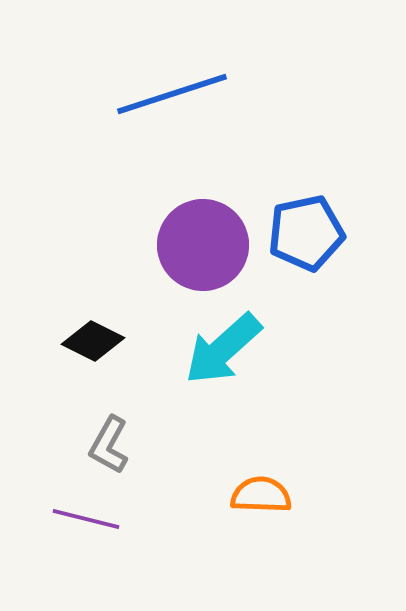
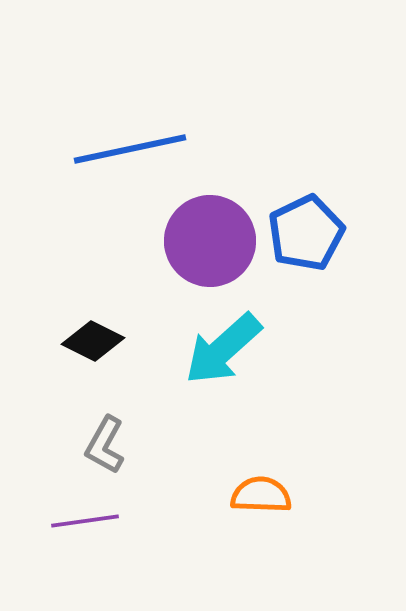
blue line: moved 42 px left, 55 px down; rotated 6 degrees clockwise
blue pentagon: rotated 14 degrees counterclockwise
purple circle: moved 7 px right, 4 px up
gray L-shape: moved 4 px left
purple line: moved 1 px left, 2 px down; rotated 22 degrees counterclockwise
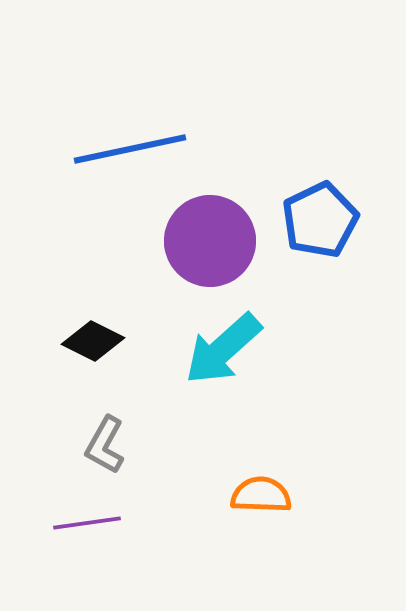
blue pentagon: moved 14 px right, 13 px up
purple line: moved 2 px right, 2 px down
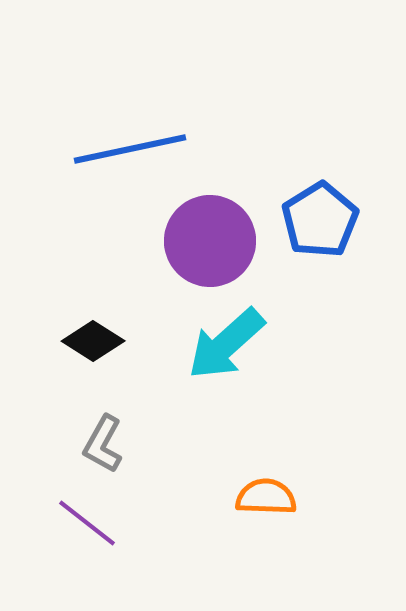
blue pentagon: rotated 6 degrees counterclockwise
black diamond: rotated 6 degrees clockwise
cyan arrow: moved 3 px right, 5 px up
gray L-shape: moved 2 px left, 1 px up
orange semicircle: moved 5 px right, 2 px down
purple line: rotated 46 degrees clockwise
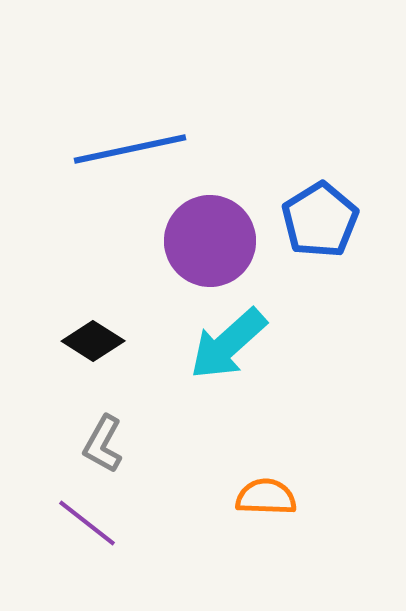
cyan arrow: moved 2 px right
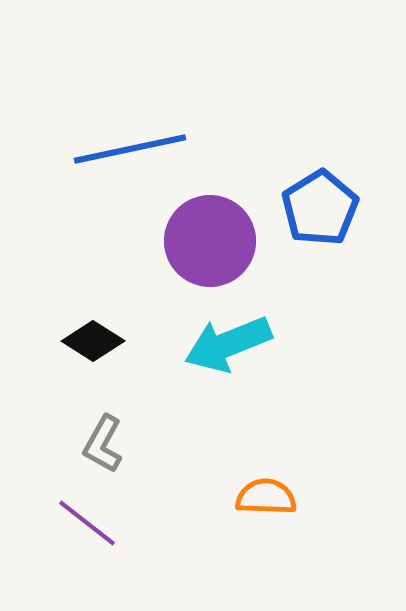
blue pentagon: moved 12 px up
cyan arrow: rotated 20 degrees clockwise
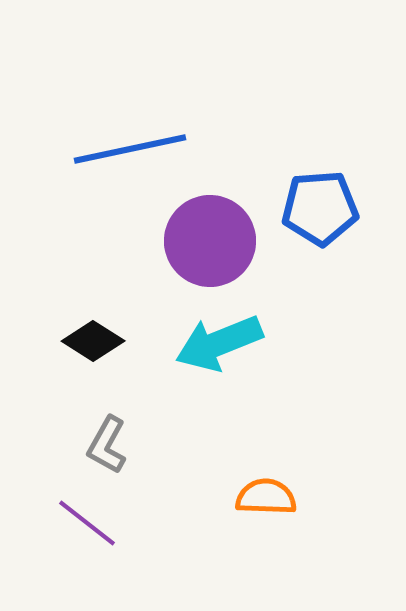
blue pentagon: rotated 28 degrees clockwise
cyan arrow: moved 9 px left, 1 px up
gray L-shape: moved 4 px right, 1 px down
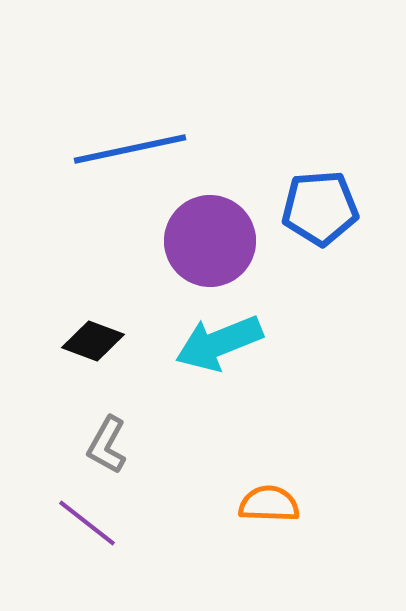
black diamond: rotated 12 degrees counterclockwise
orange semicircle: moved 3 px right, 7 px down
